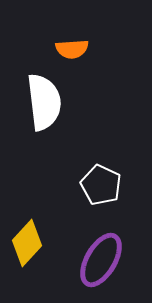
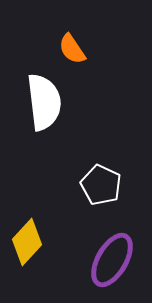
orange semicircle: rotated 60 degrees clockwise
yellow diamond: moved 1 px up
purple ellipse: moved 11 px right
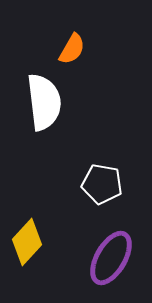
orange semicircle: rotated 116 degrees counterclockwise
white pentagon: moved 1 px right, 1 px up; rotated 15 degrees counterclockwise
purple ellipse: moved 1 px left, 2 px up
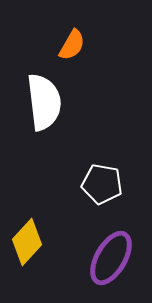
orange semicircle: moved 4 px up
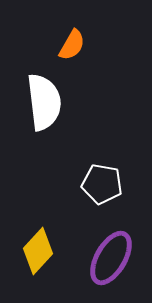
yellow diamond: moved 11 px right, 9 px down
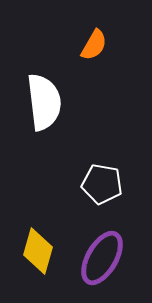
orange semicircle: moved 22 px right
yellow diamond: rotated 27 degrees counterclockwise
purple ellipse: moved 9 px left
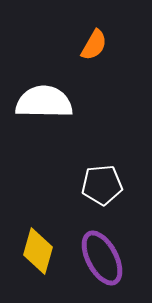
white semicircle: rotated 82 degrees counterclockwise
white pentagon: moved 1 px down; rotated 15 degrees counterclockwise
purple ellipse: rotated 58 degrees counterclockwise
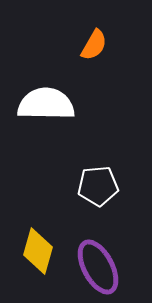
white semicircle: moved 2 px right, 2 px down
white pentagon: moved 4 px left, 1 px down
purple ellipse: moved 4 px left, 9 px down
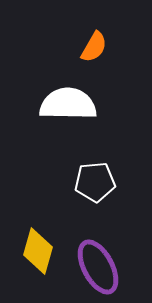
orange semicircle: moved 2 px down
white semicircle: moved 22 px right
white pentagon: moved 3 px left, 4 px up
